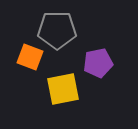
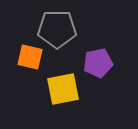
gray pentagon: moved 1 px up
orange square: rotated 8 degrees counterclockwise
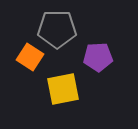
orange square: rotated 20 degrees clockwise
purple pentagon: moved 6 px up; rotated 8 degrees clockwise
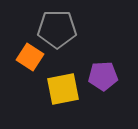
purple pentagon: moved 5 px right, 19 px down
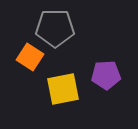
gray pentagon: moved 2 px left, 1 px up
purple pentagon: moved 3 px right, 1 px up
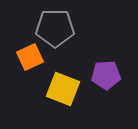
orange square: rotated 32 degrees clockwise
yellow square: rotated 32 degrees clockwise
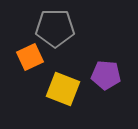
purple pentagon: rotated 8 degrees clockwise
